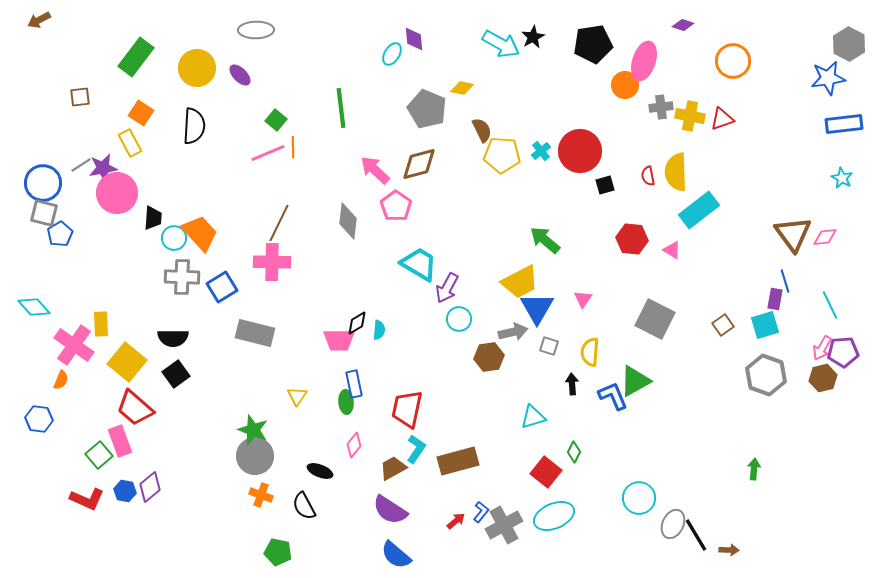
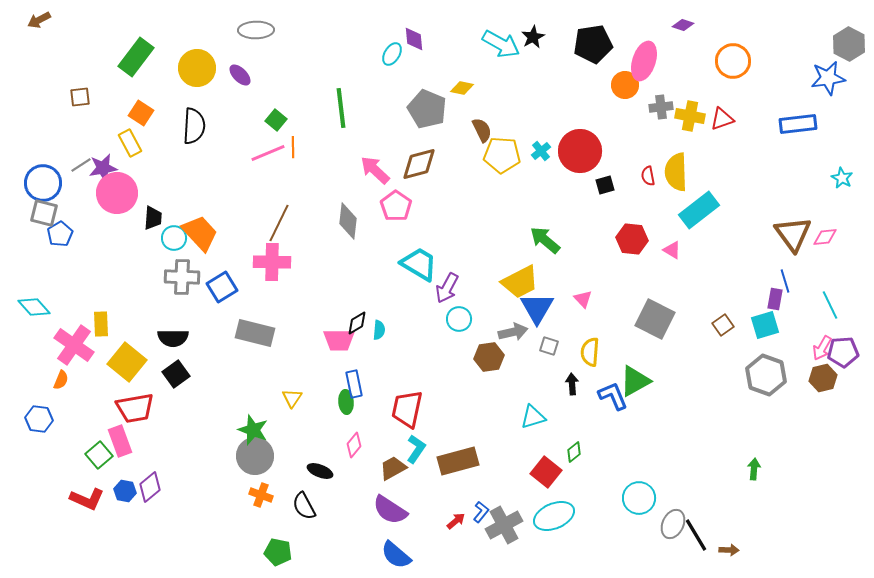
blue rectangle at (844, 124): moved 46 px left
pink triangle at (583, 299): rotated 18 degrees counterclockwise
yellow triangle at (297, 396): moved 5 px left, 2 px down
red trapezoid at (135, 408): rotated 51 degrees counterclockwise
green diamond at (574, 452): rotated 25 degrees clockwise
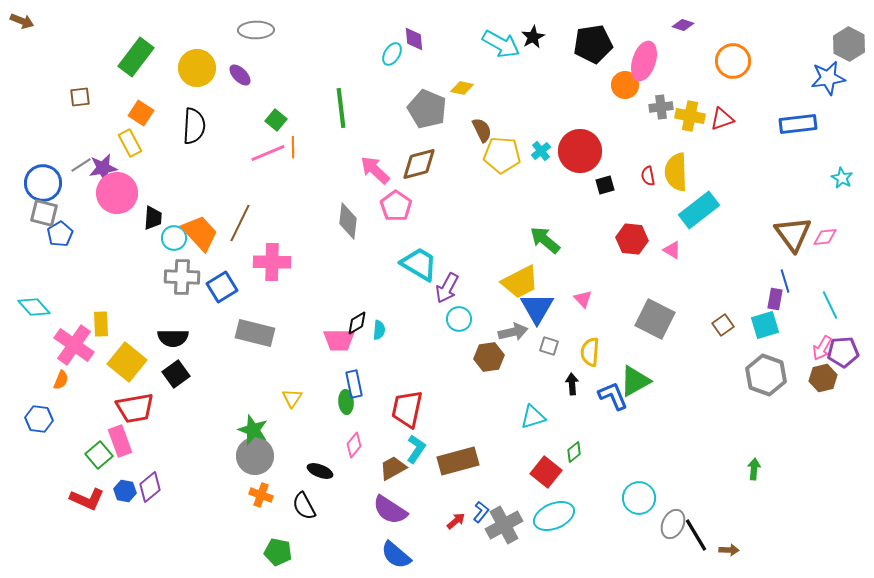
brown arrow at (39, 20): moved 17 px left, 1 px down; rotated 130 degrees counterclockwise
brown line at (279, 223): moved 39 px left
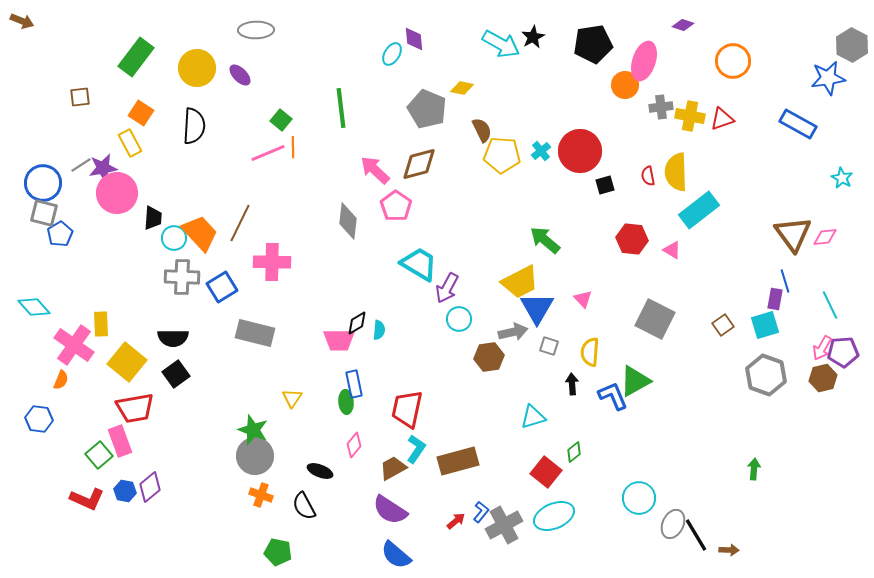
gray hexagon at (849, 44): moved 3 px right, 1 px down
green square at (276, 120): moved 5 px right
blue rectangle at (798, 124): rotated 36 degrees clockwise
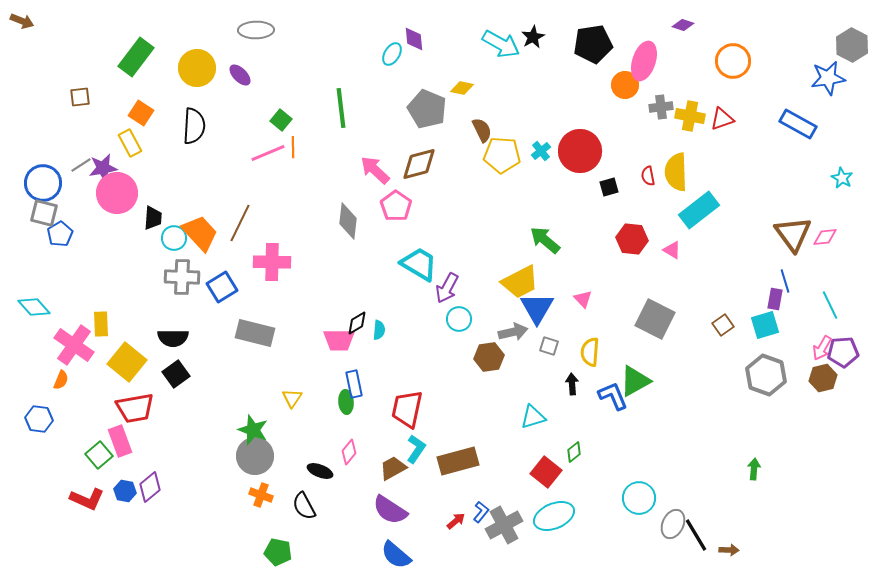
black square at (605, 185): moved 4 px right, 2 px down
pink diamond at (354, 445): moved 5 px left, 7 px down
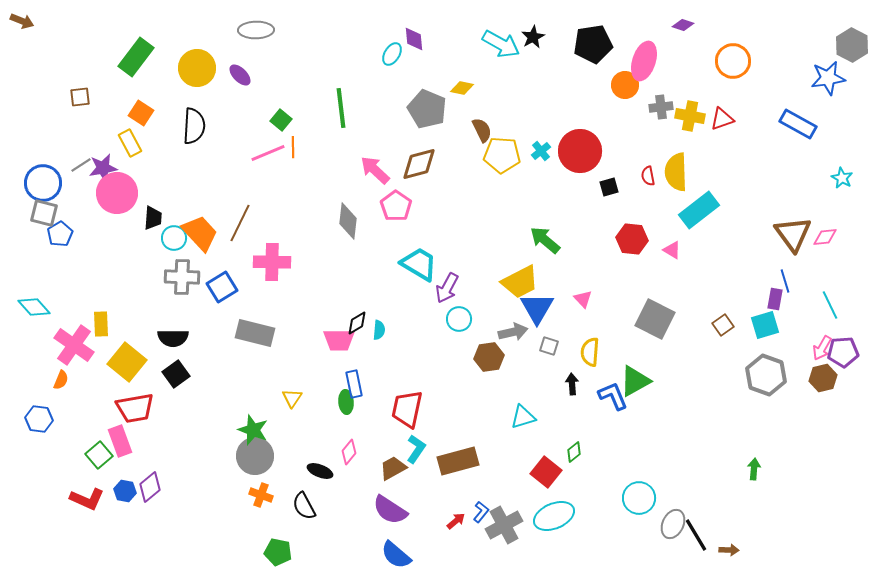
cyan triangle at (533, 417): moved 10 px left
